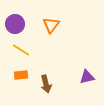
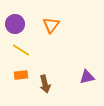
brown arrow: moved 1 px left
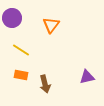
purple circle: moved 3 px left, 6 px up
orange rectangle: rotated 16 degrees clockwise
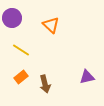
orange triangle: rotated 24 degrees counterclockwise
orange rectangle: moved 2 px down; rotated 48 degrees counterclockwise
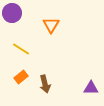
purple circle: moved 5 px up
orange triangle: rotated 18 degrees clockwise
yellow line: moved 1 px up
purple triangle: moved 4 px right, 11 px down; rotated 14 degrees clockwise
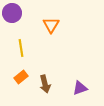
yellow line: moved 1 px up; rotated 48 degrees clockwise
purple triangle: moved 11 px left; rotated 21 degrees counterclockwise
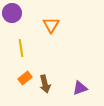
orange rectangle: moved 4 px right, 1 px down
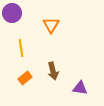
brown arrow: moved 8 px right, 13 px up
purple triangle: rotated 28 degrees clockwise
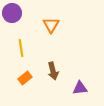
purple triangle: rotated 14 degrees counterclockwise
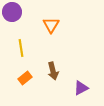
purple circle: moved 1 px up
purple triangle: moved 1 px right; rotated 21 degrees counterclockwise
